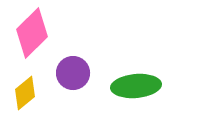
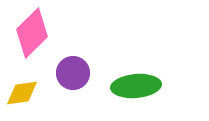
yellow diamond: moved 3 px left; rotated 32 degrees clockwise
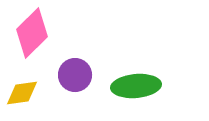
purple circle: moved 2 px right, 2 px down
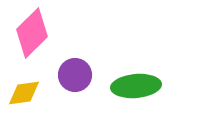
yellow diamond: moved 2 px right
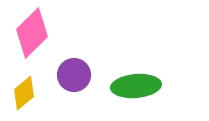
purple circle: moved 1 px left
yellow diamond: rotated 32 degrees counterclockwise
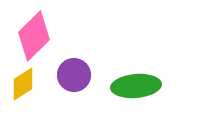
pink diamond: moved 2 px right, 3 px down
yellow diamond: moved 1 px left, 9 px up; rotated 8 degrees clockwise
